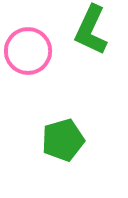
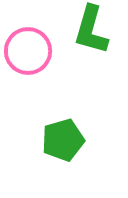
green L-shape: rotated 9 degrees counterclockwise
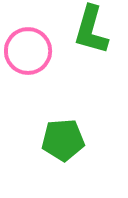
green pentagon: rotated 12 degrees clockwise
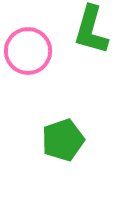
green pentagon: rotated 15 degrees counterclockwise
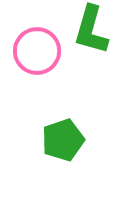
pink circle: moved 9 px right
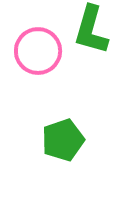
pink circle: moved 1 px right
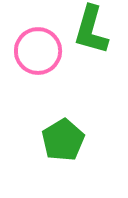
green pentagon: rotated 12 degrees counterclockwise
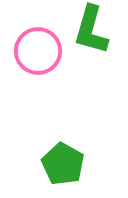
green pentagon: moved 24 px down; rotated 12 degrees counterclockwise
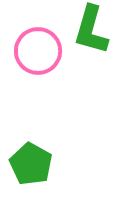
green pentagon: moved 32 px left
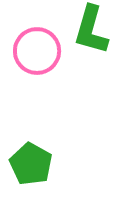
pink circle: moved 1 px left
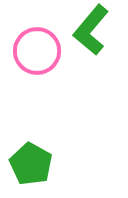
green L-shape: rotated 24 degrees clockwise
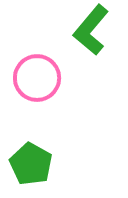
pink circle: moved 27 px down
